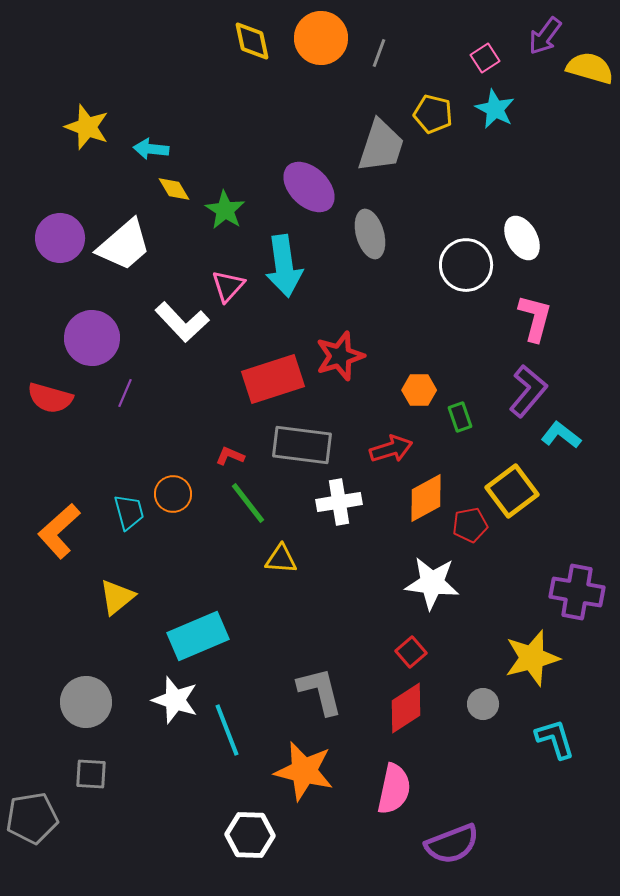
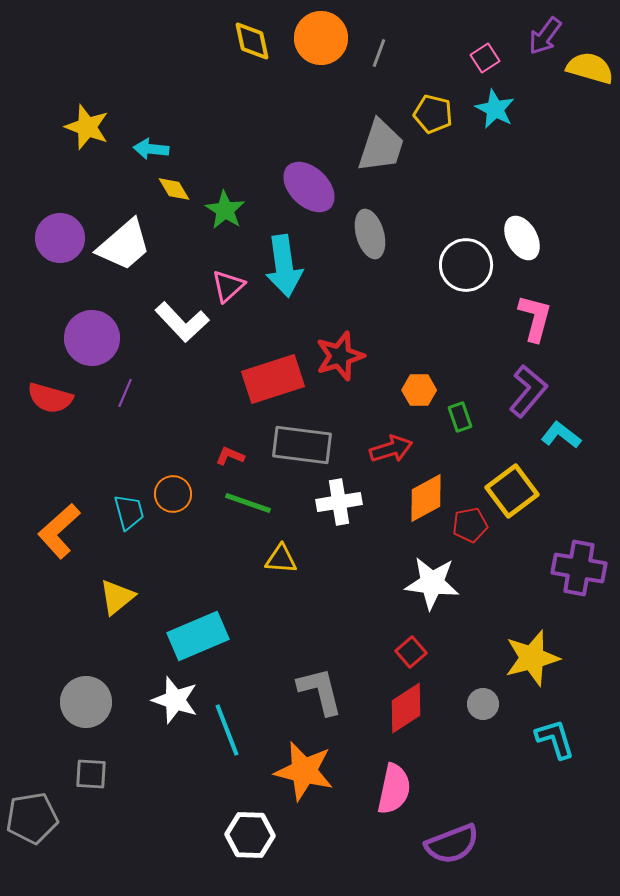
pink triangle at (228, 286): rotated 6 degrees clockwise
green line at (248, 503): rotated 33 degrees counterclockwise
purple cross at (577, 592): moved 2 px right, 24 px up
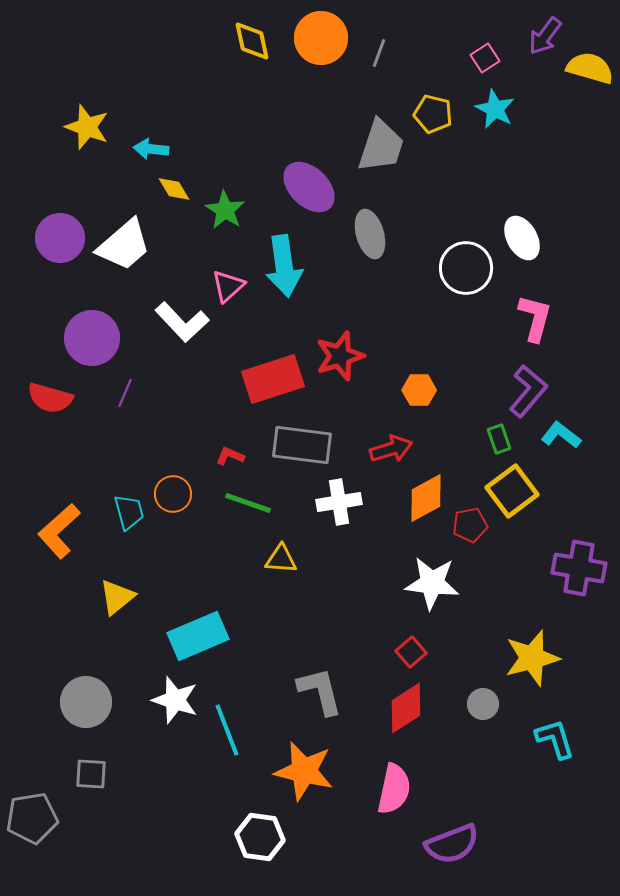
white circle at (466, 265): moved 3 px down
green rectangle at (460, 417): moved 39 px right, 22 px down
white hexagon at (250, 835): moved 10 px right, 2 px down; rotated 6 degrees clockwise
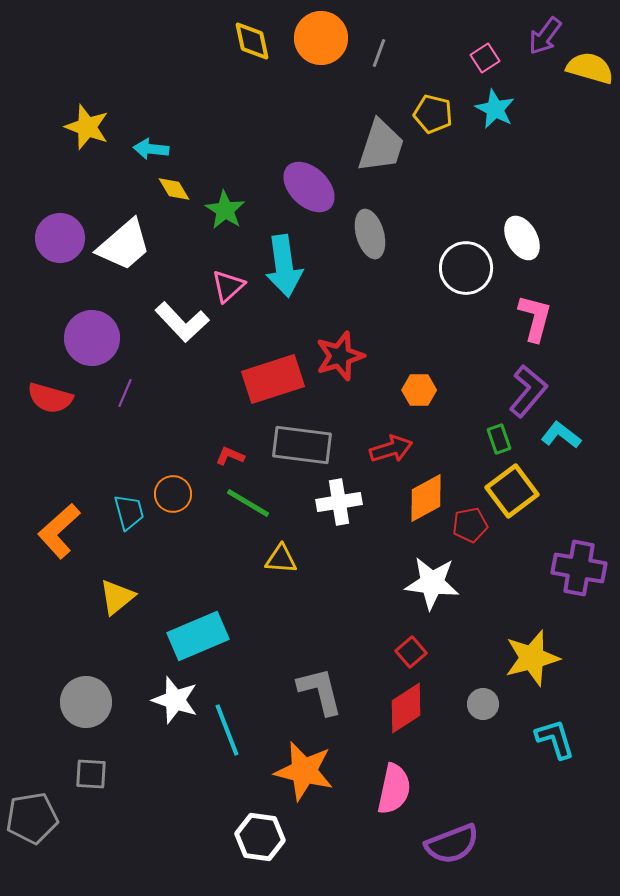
green line at (248, 503): rotated 12 degrees clockwise
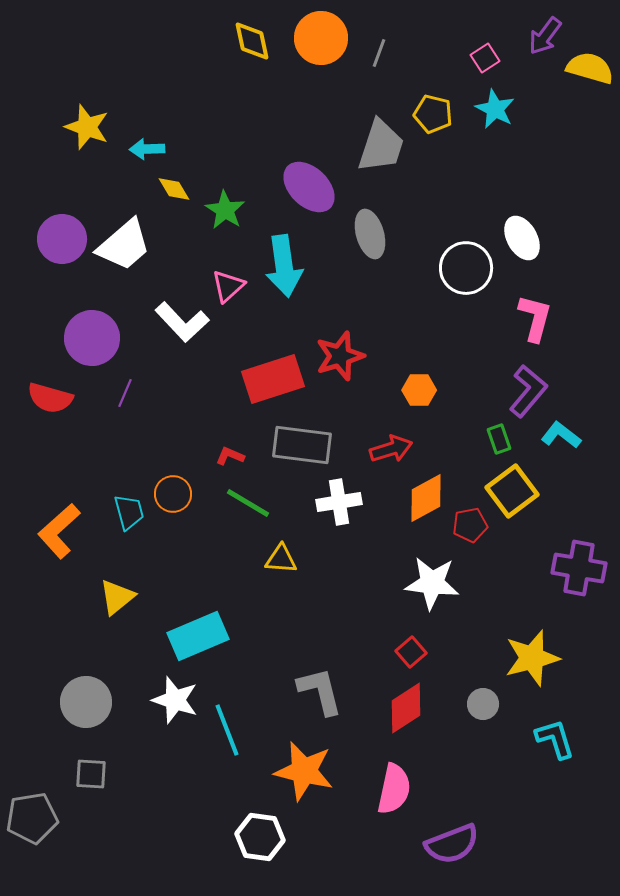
cyan arrow at (151, 149): moved 4 px left; rotated 8 degrees counterclockwise
purple circle at (60, 238): moved 2 px right, 1 px down
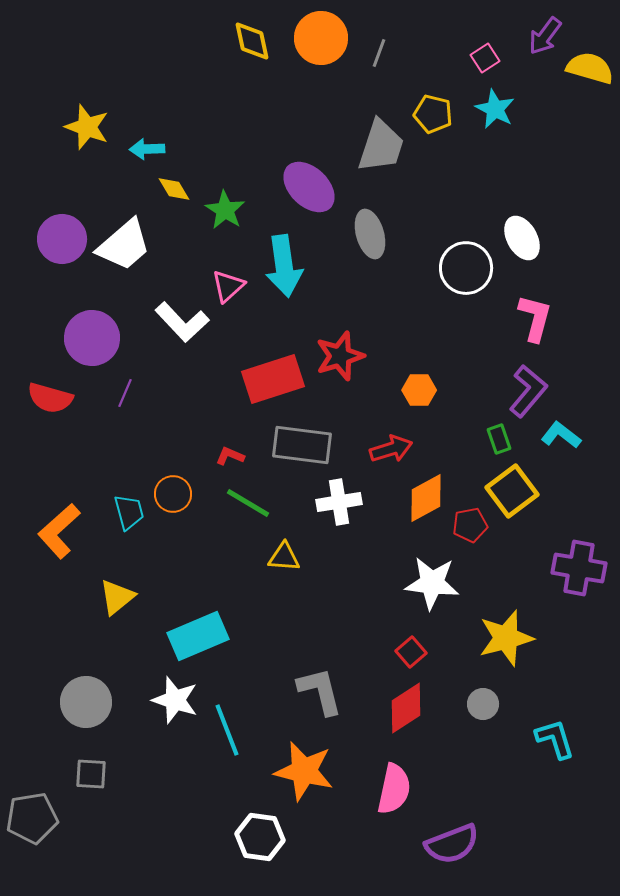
yellow triangle at (281, 559): moved 3 px right, 2 px up
yellow star at (532, 658): moved 26 px left, 20 px up
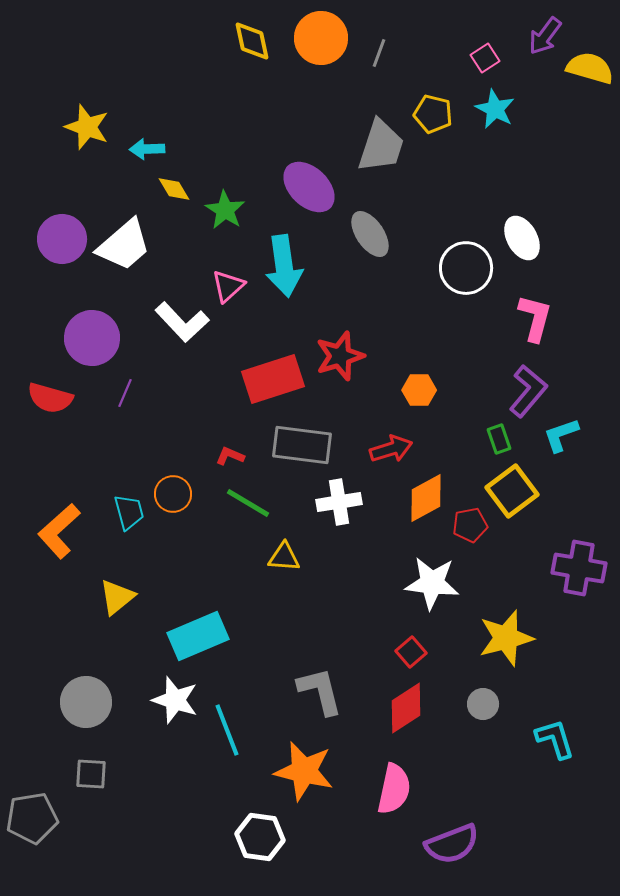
gray ellipse at (370, 234): rotated 18 degrees counterclockwise
cyan L-shape at (561, 435): rotated 57 degrees counterclockwise
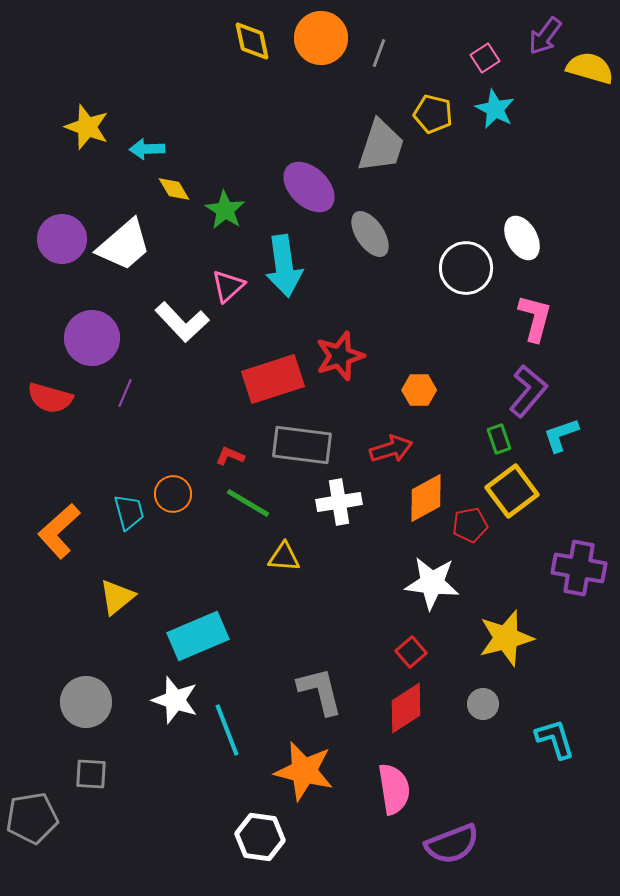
pink semicircle at (394, 789): rotated 21 degrees counterclockwise
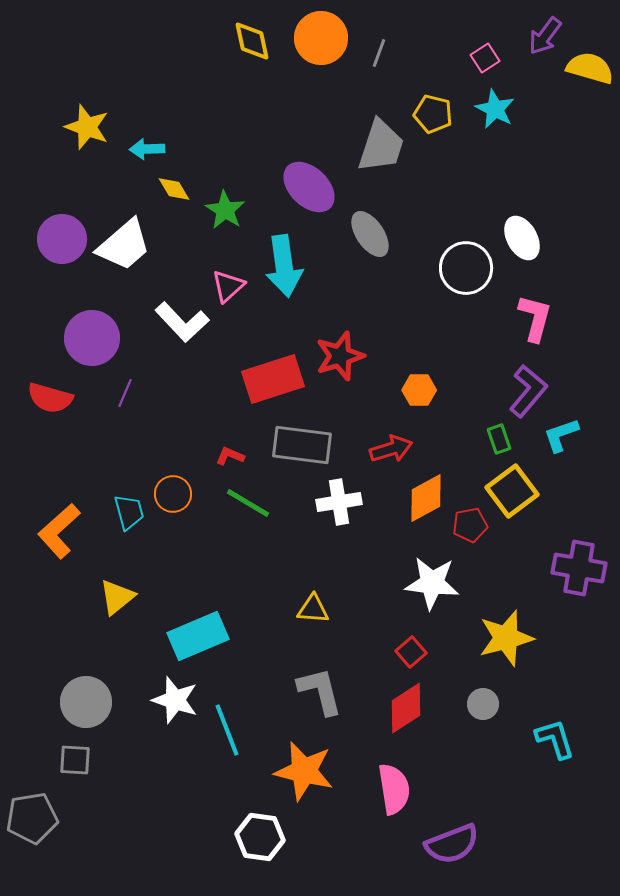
yellow triangle at (284, 557): moved 29 px right, 52 px down
gray square at (91, 774): moved 16 px left, 14 px up
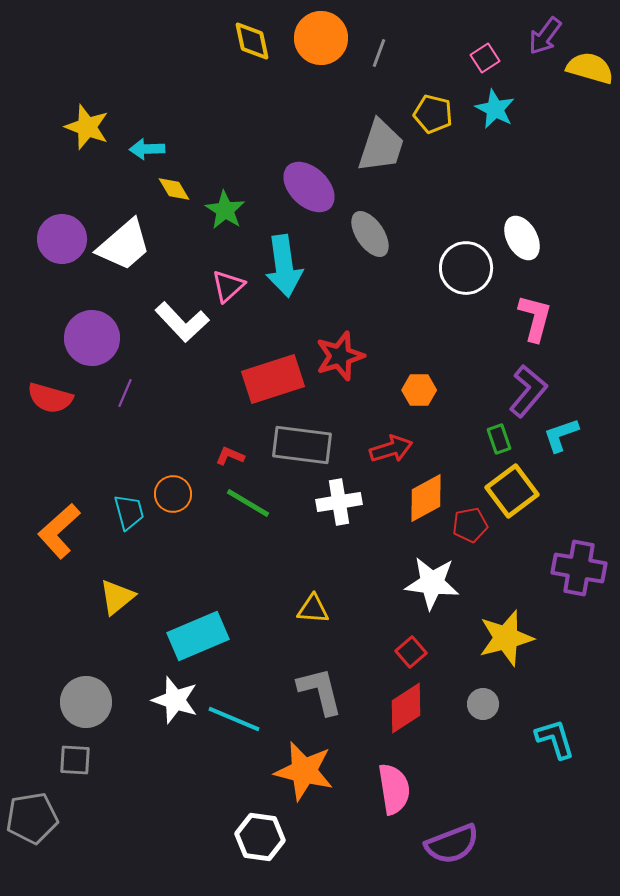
cyan line at (227, 730): moved 7 px right, 11 px up; rotated 46 degrees counterclockwise
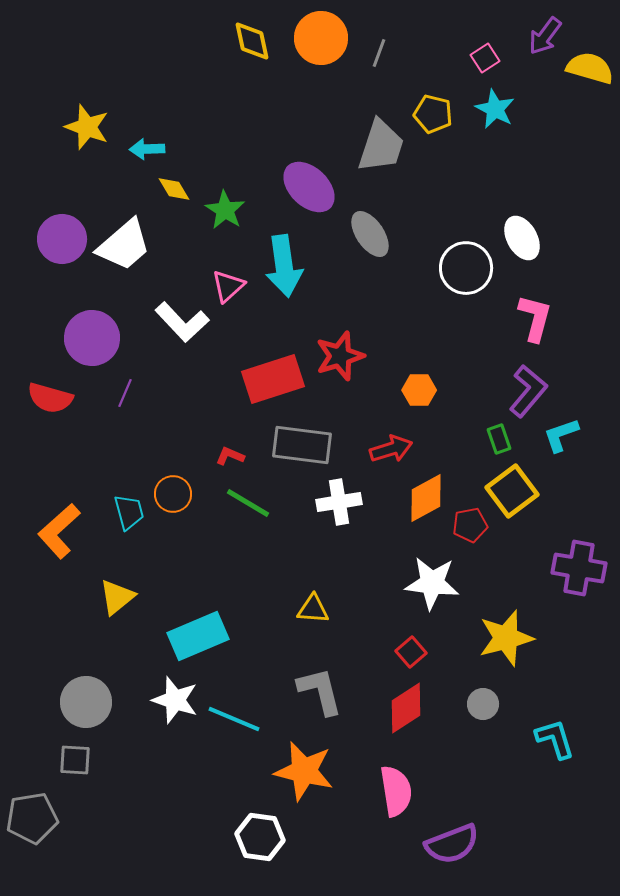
pink semicircle at (394, 789): moved 2 px right, 2 px down
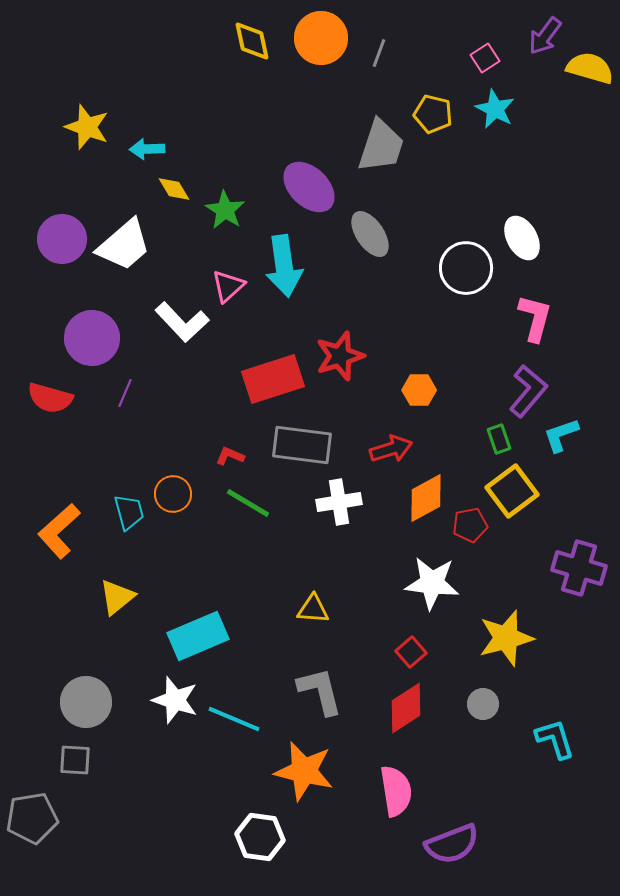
purple cross at (579, 568): rotated 6 degrees clockwise
